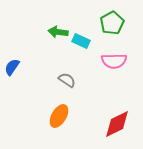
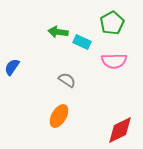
cyan rectangle: moved 1 px right, 1 px down
red diamond: moved 3 px right, 6 px down
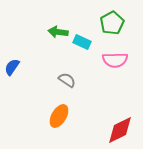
pink semicircle: moved 1 px right, 1 px up
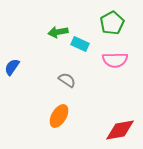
green arrow: rotated 18 degrees counterclockwise
cyan rectangle: moved 2 px left, 2 px down
red diamond: rotated 16 degrees clockwise
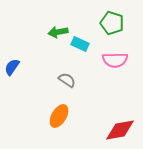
green pentagon: rotated 25 degrees counterclockwise
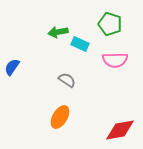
green pentagon: moved 2 px left, 1 px down
orange ellipse: moved 1 px right, 1 px down
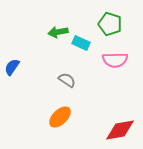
cyan rectangle: moved 1 px right, 1 px up
orange ellipse: rotated 15 degrees clockwise
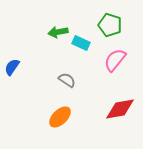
green pentagon: moved 1 px down
pink semicircle: rotated 130 degrees clockwise
red diamond: moved 21 px up
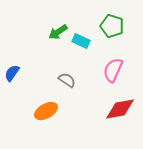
green pentagon: moved 2 px right, 1 px down
green arrow: rotated 24 degrees counterclockwise
cyan rectangle: moved 2 px up
pink semicircle: moved 2 px left, 10 px down; rotated 15 degrees counterclockwise
blue semicircle: moved 6 px down
orange ellipse: moved 14 px left, 6 px up; rotated 15 degrees clockwise
